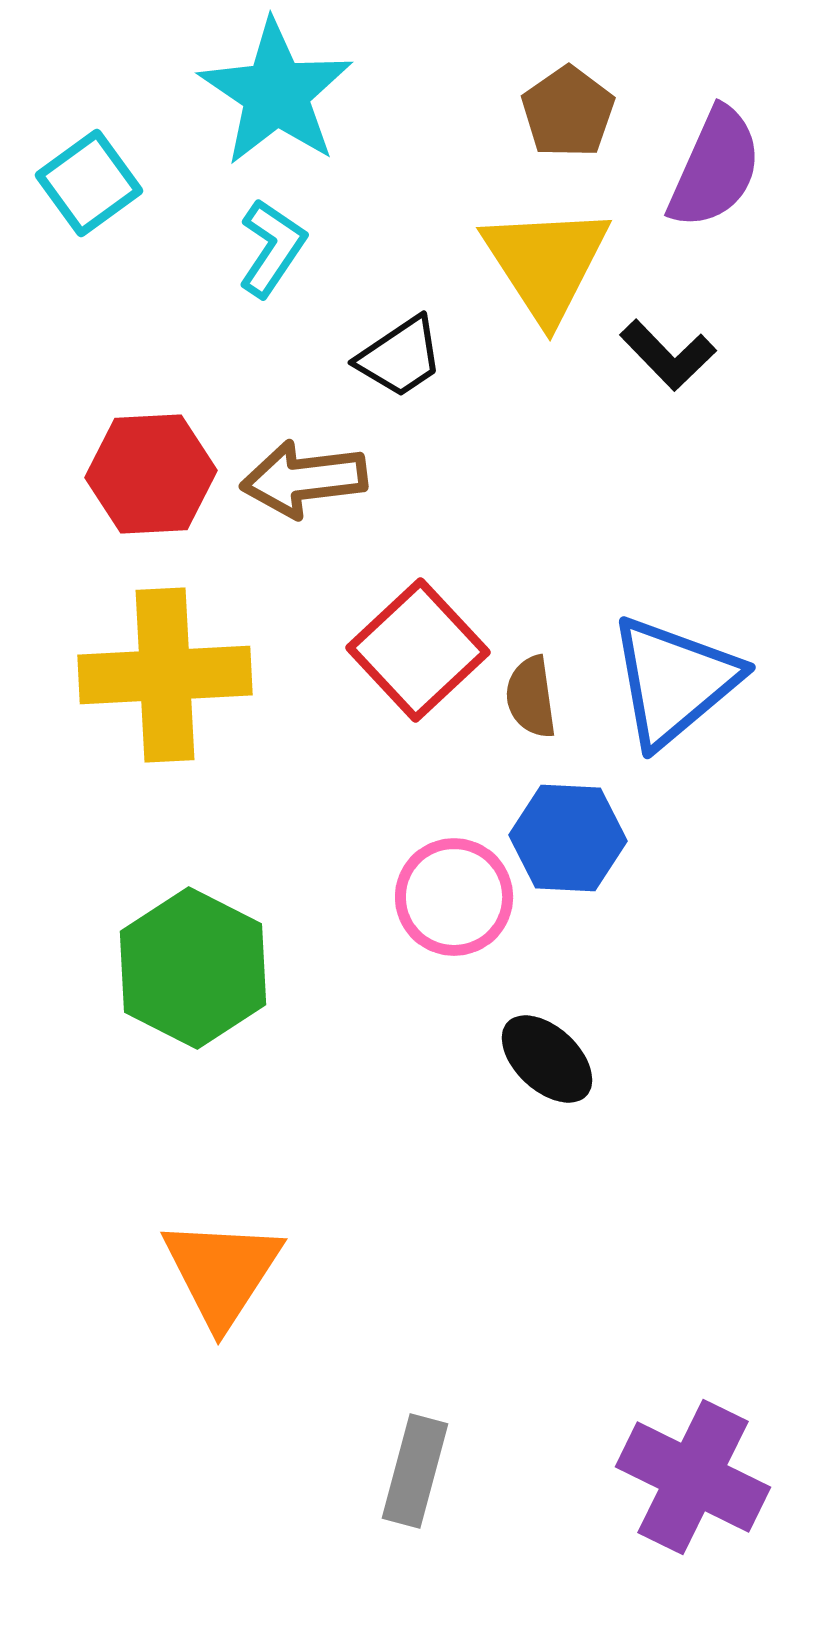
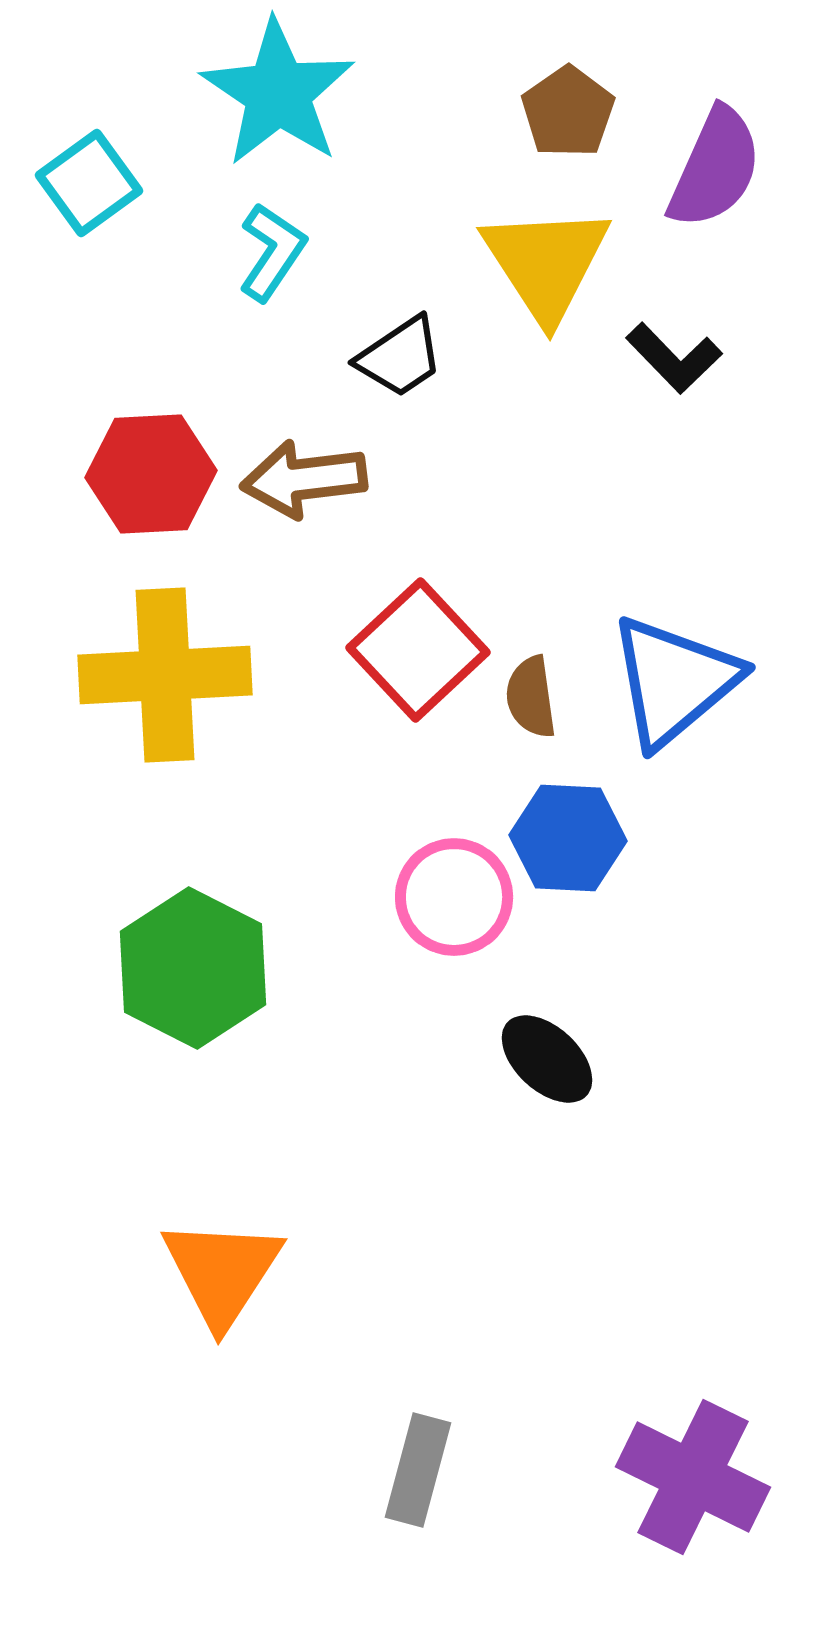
cyan star: moved 2 px right
cyan L-shape: moved 4 px down
black L-shape: moved 6 px right, 3 px down
gray rectangle: moved 3 px right, 1 px up
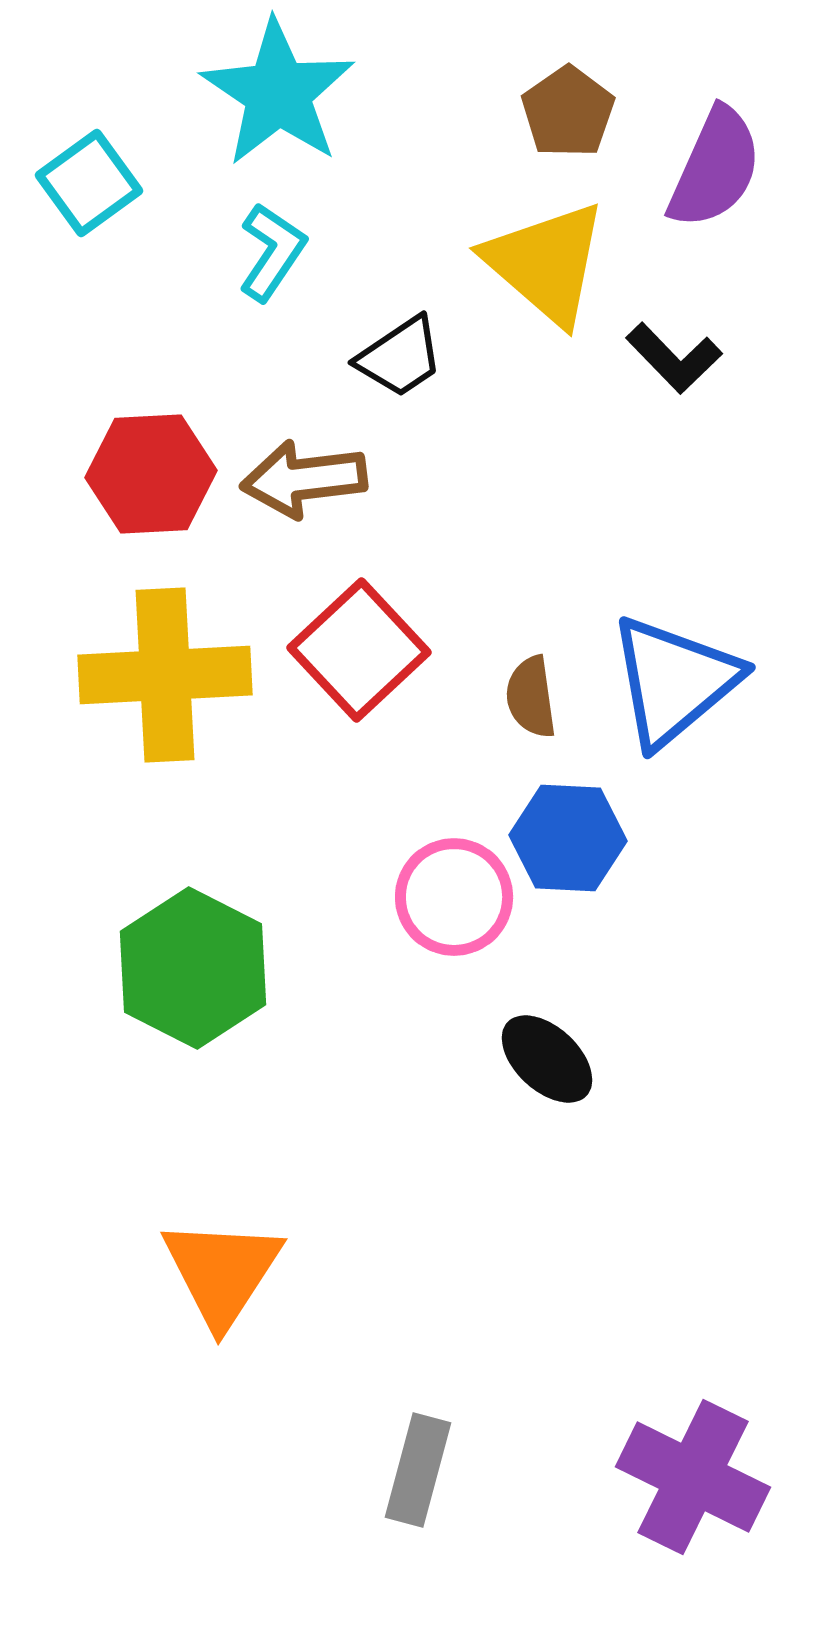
yellow triangle: rotated 16 degrees counterclockwise
red square: moved 59 px left
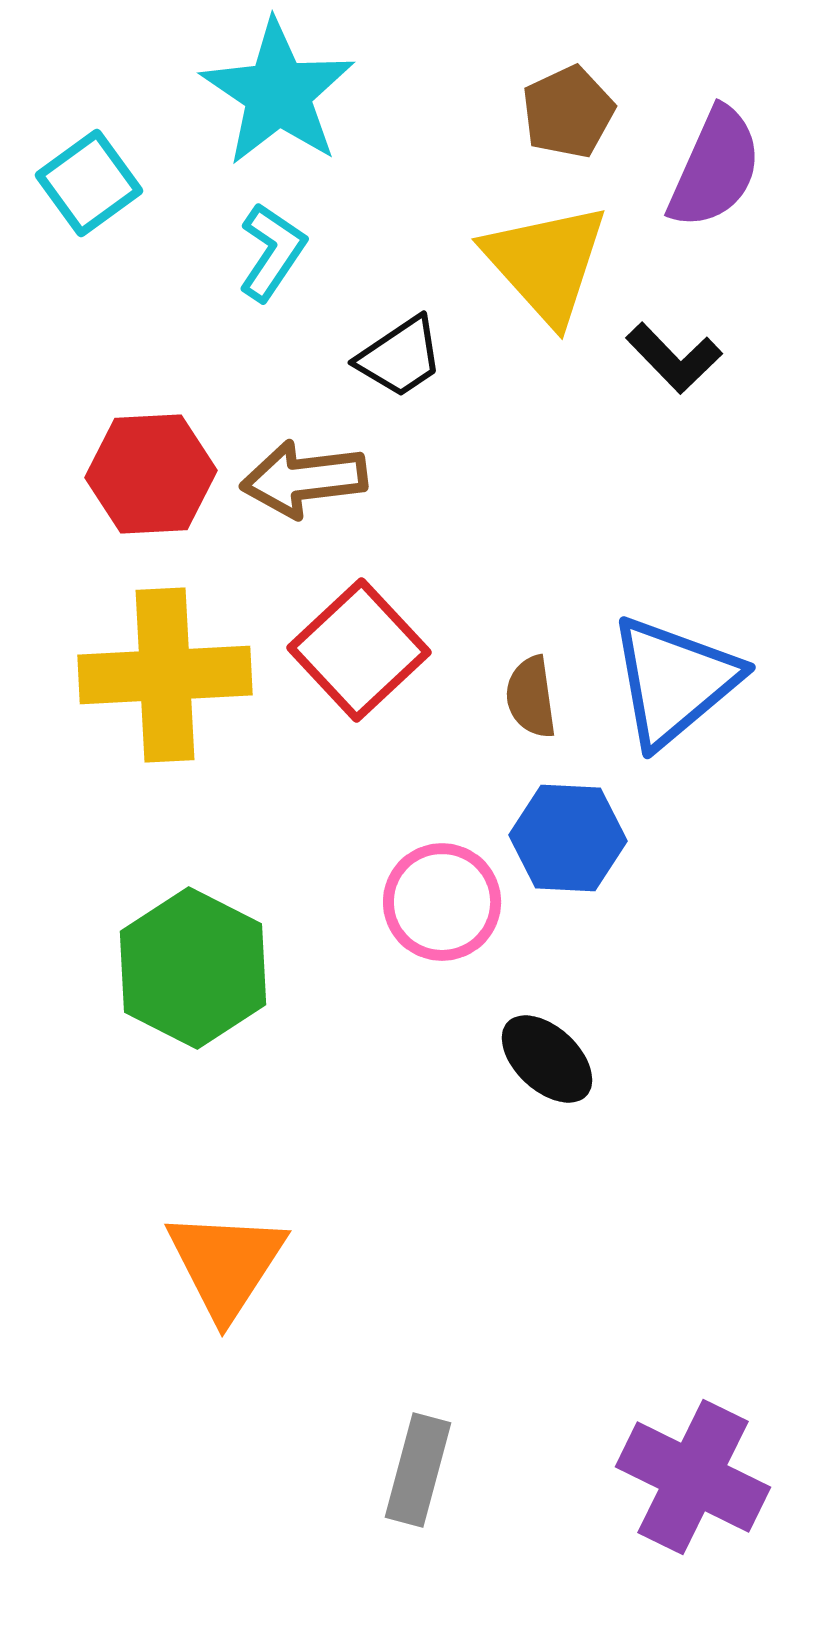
brown pentagon: rotated 10 degrees clockwise
yellow triangle: rotated 7 degrees clockwise
pink circle: moved 12 px left, 5 px down
orange triangle: moved 4 px right, 8 px up
